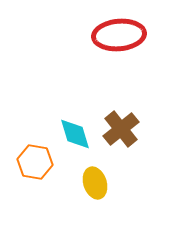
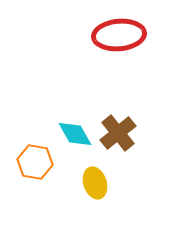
brown cross: moved 3 px left, 4 px down
cyan diamond: rotated 12 degrees counterclockwise
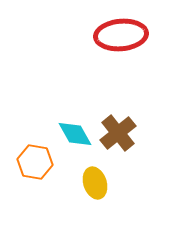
red ellipse: moved 2 px right
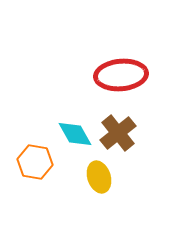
red ellipse: moved 40 px down
yellow ellipse: moved 4 px right, 6 px up
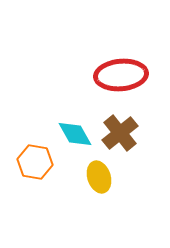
brown cross: moved 2 px right
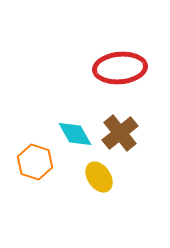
red ellipse: moved 1 px left, 7 px up
orange hexagon: rotated 8 degrees clockwise
yellow ellipse: rotated 16 degrees counterclockwise
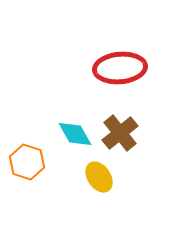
orange hexagon: moved 8 px left
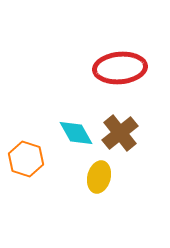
cyan diamond: moved 1 px right, 1 px up
orange hexagon: moved 1 px left, 3 px up
yellow ellipse: rotated 48 degrees clockwise
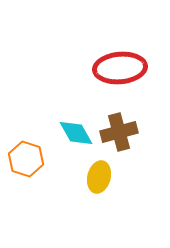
brown cross: moved 1 px left, 1 px up; rotated 24 degrees clockwise
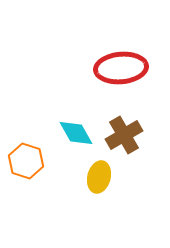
red ellipse: moved 1 px right
brown cross: moved 5 px right, 3 px down; rotated 15 degrees counterclockwise
orange hexagon: moved 2 px down
